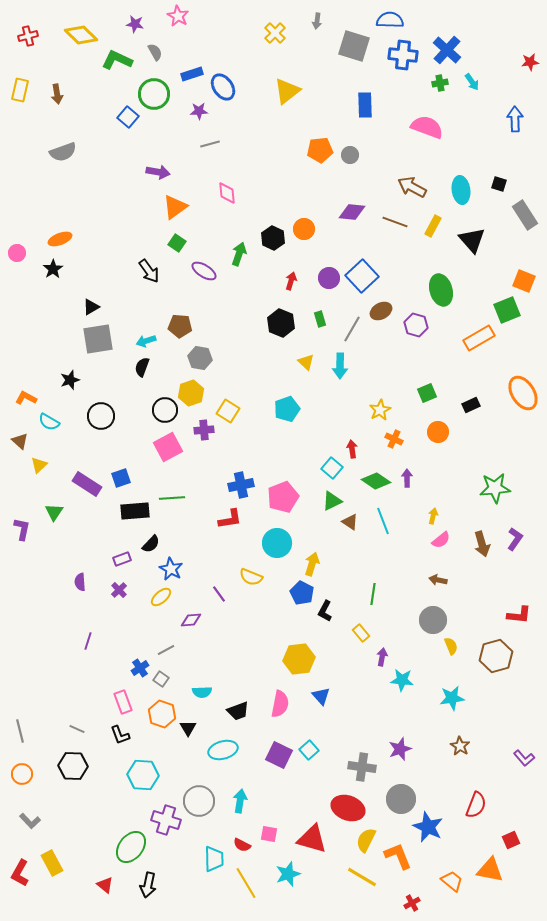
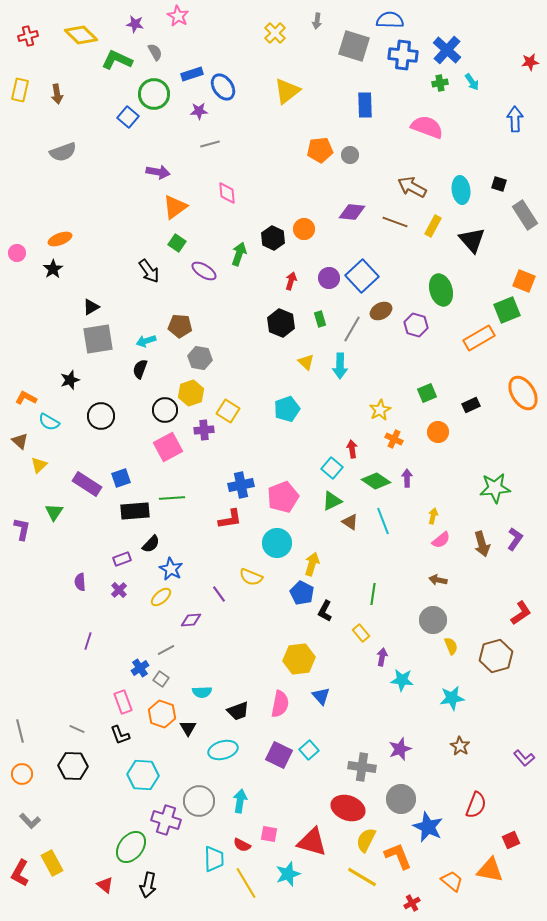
black semicircle at (142, 367): moved 2 px left, 2 px down
red L-shape at (519, 615): moved 2 px right, 2 px up; rotated 40 degrees counterclockwise
red triangle at (312, 839): moved 3 px down
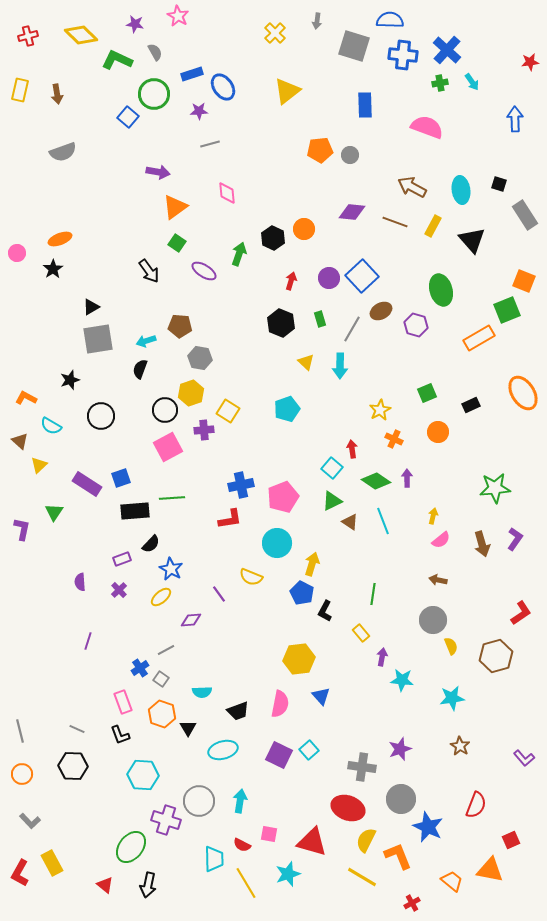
cyan semicircle at (49, 422): moved 2 px right, 4 px down
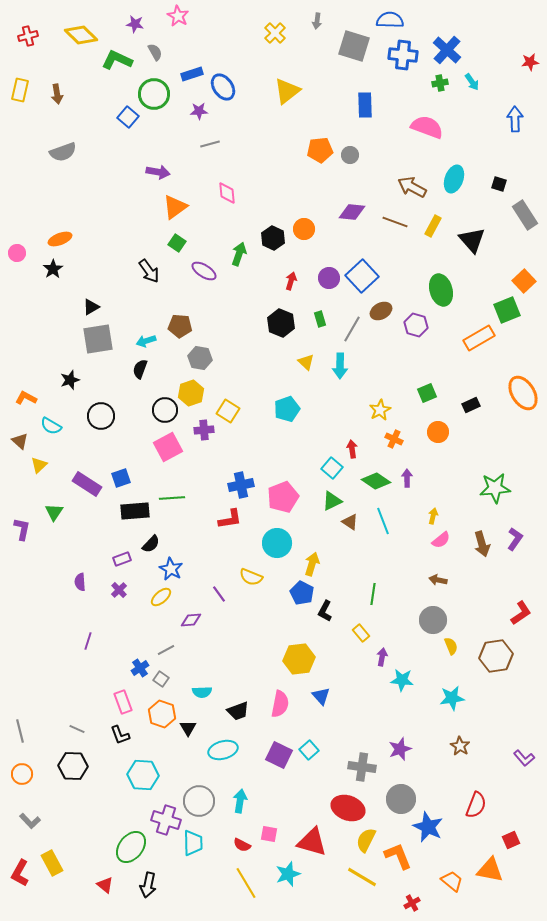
cyan ellipse at (461, 190): moved 7 px left, 11 px up; rotated 28 degrees clockwise
orange square at (524, 281): rotated 25 degrees clockwise
brown hexagon at (496, 656): rotated 8 degrees clockwise
cyan trapezoid at (214, 859): moved 21 px left, 16 px up
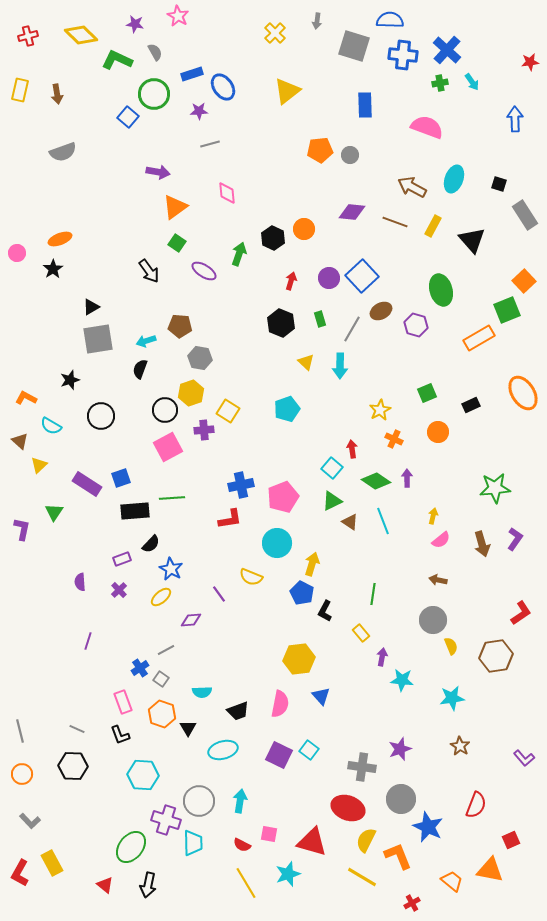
cyan square at (309, 750): rotated 12 degrees counterclockwise
